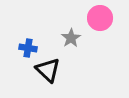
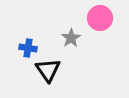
black triangle: rotated 12 degrees clockwise
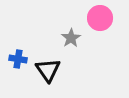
blue cross: moved 10 px left, 11 px down
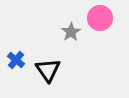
gray star: moved 6 px up
blue cross: moved 2 px left, 1 px down; rotated 30 degrees clockwise
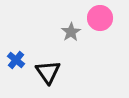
black triangle: moved 2 px down
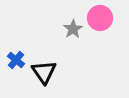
gray star: moved 2 px right, 3 px up
black triangle: moved 4 px left
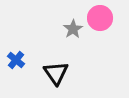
black triangle: moved 12 px right, 1 px down
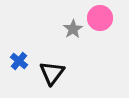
blue cross: moved 3 px right, 1 px down
black triangle: moved 4 px left; rotated 12 degrees clockwise
